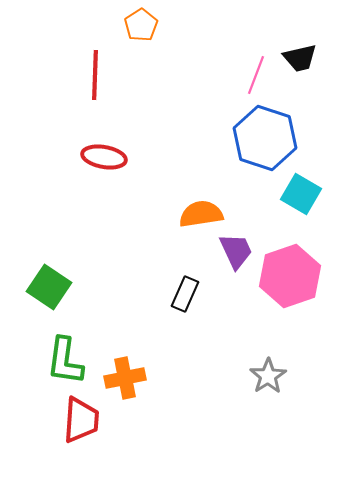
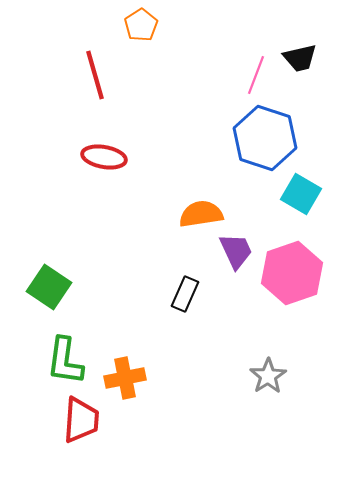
red line: rotated 18 degrees counterclockwise
pink hexagon: moved 2 px right, 3 px up
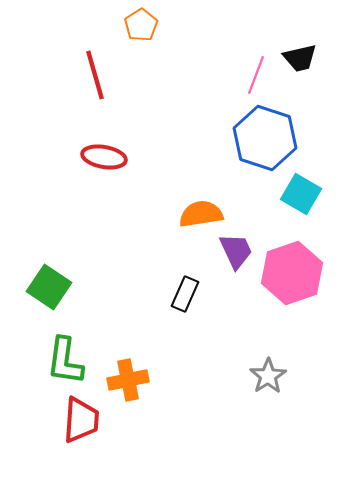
orange cross: moved 3 px right, 2 px down
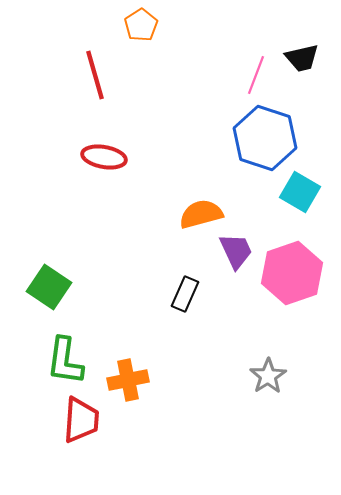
black trapezoid: moved 2 px right
cyan square: moved 1 px left, 2 px up
orange semicircle: rotated 6 degrees counterclockwise
